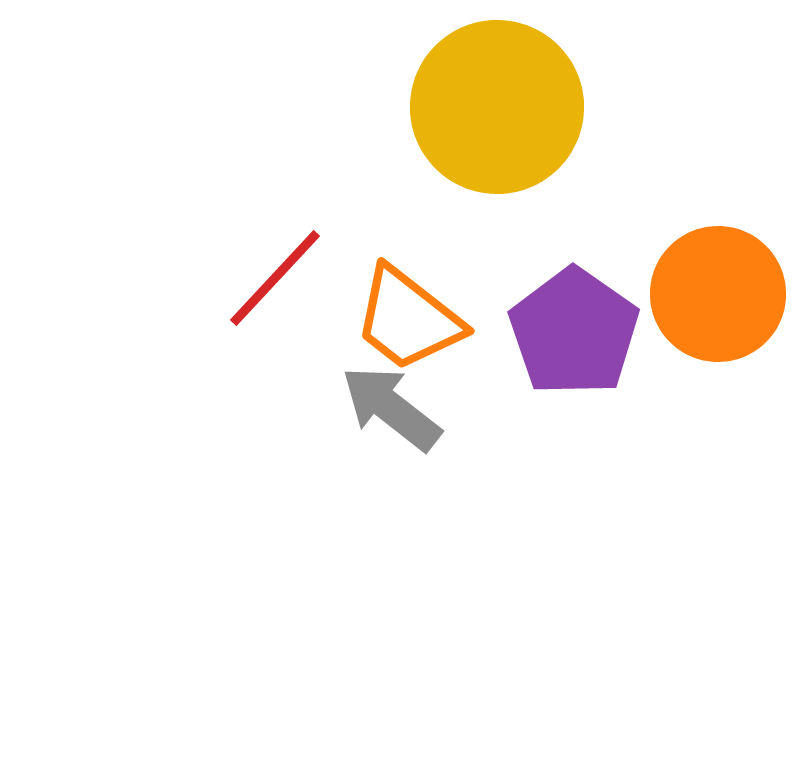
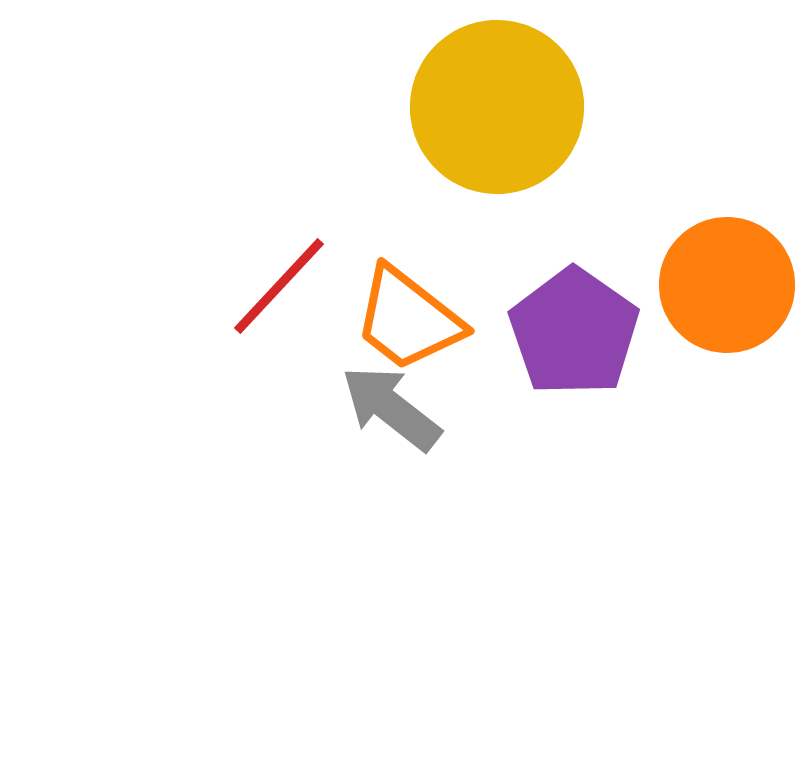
red line: moved 4 px right, 8 px down
orange circle: moved 9 px right, 9 px up
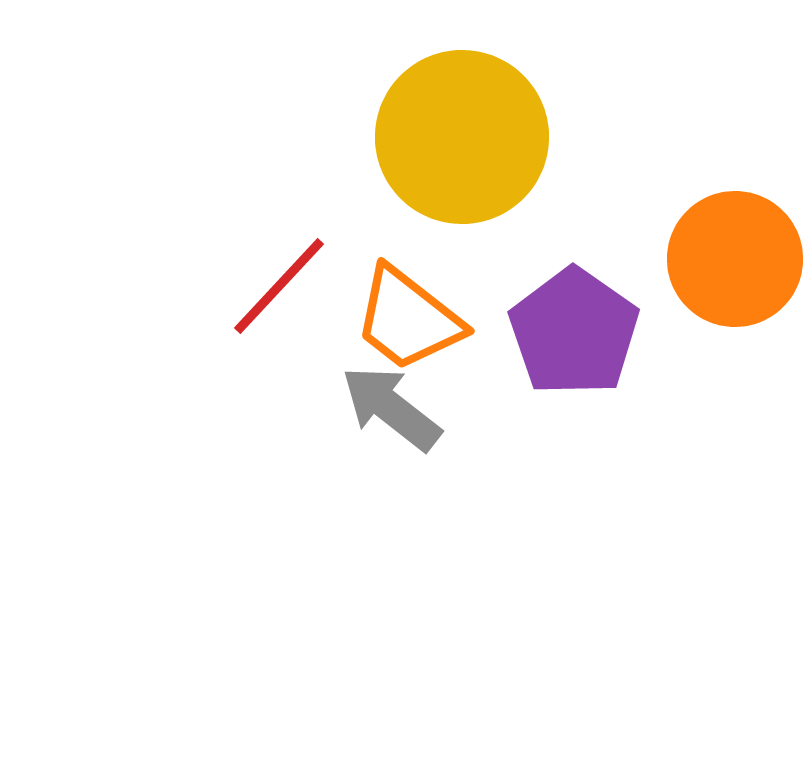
yellow circle: moved 35 px left, 30 px down
orange circle: moved 8 px right, 26 px up
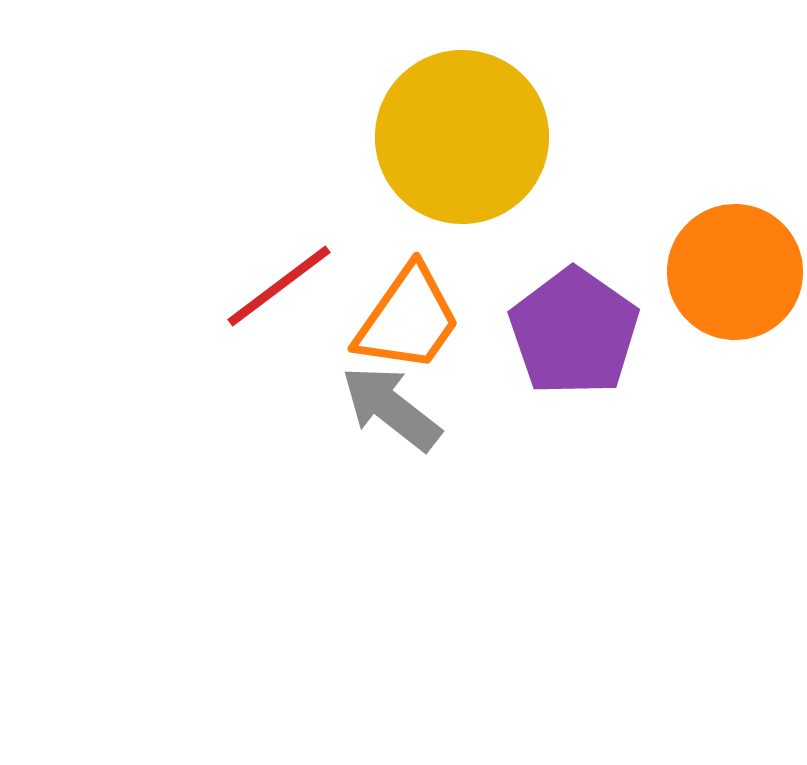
orange circle: moved 13 px down
red line: rotated 10 degrees clockwise
orange trapezoid: rotated 93 degrees counterclockwise
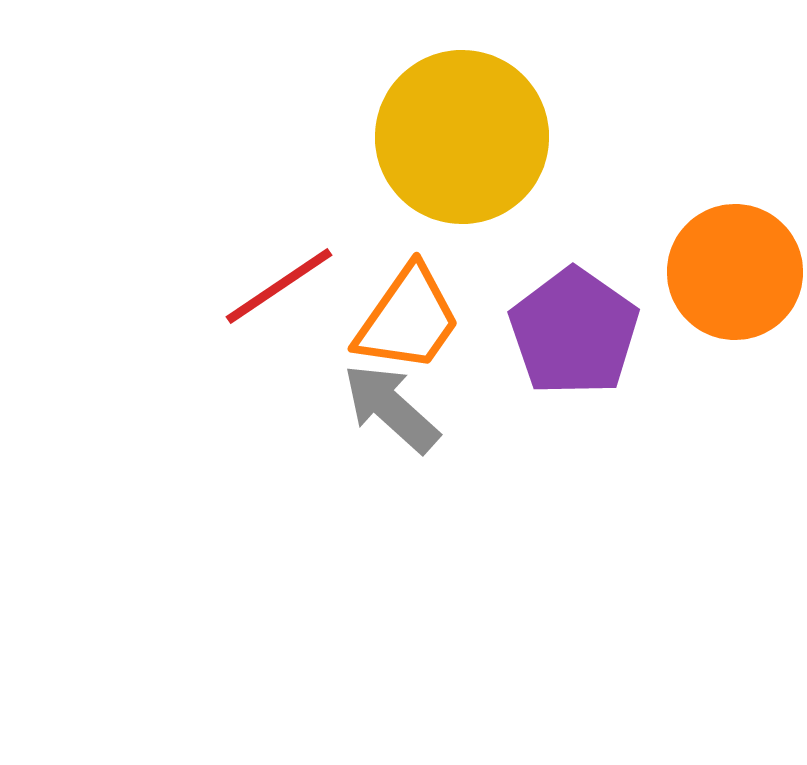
red line: rotated 3 degrees clockwise
gray arrow: rotated 4 degrees clockwise
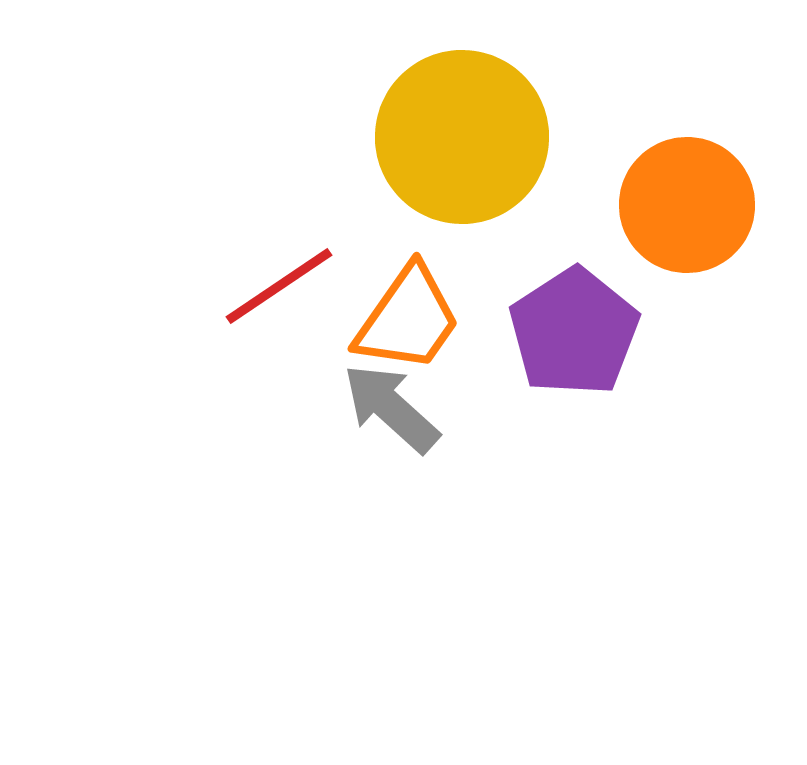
orange circle: moved 48 px left, 67 px up
purple pentagon: rotated 4 degrees clockwise
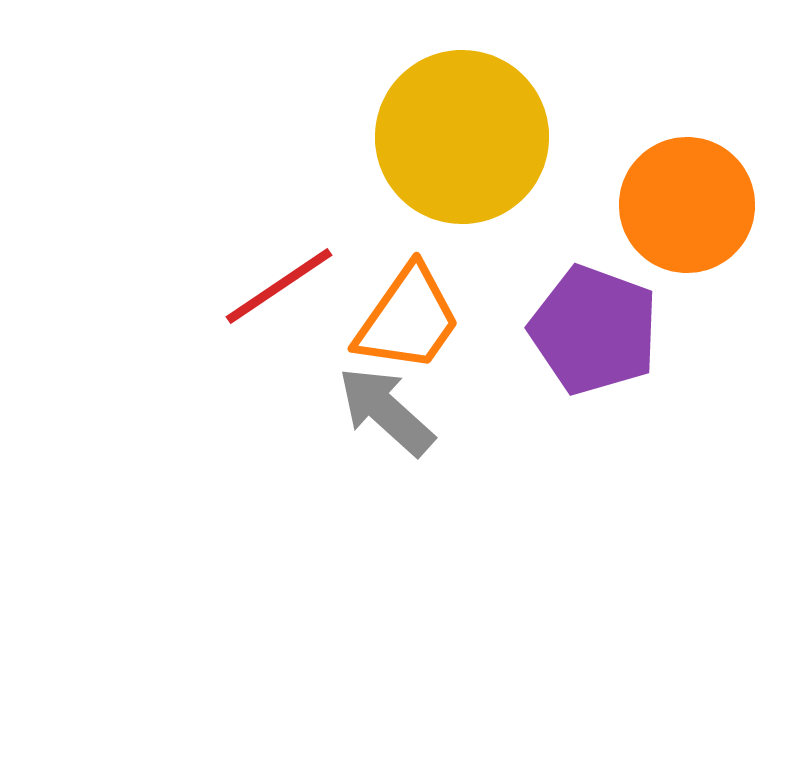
purple pentagon: moved 20 px right, 2 px up; rotated 19 degrees counterclockwise
gray arrow: moved 5 px left, 3 px down
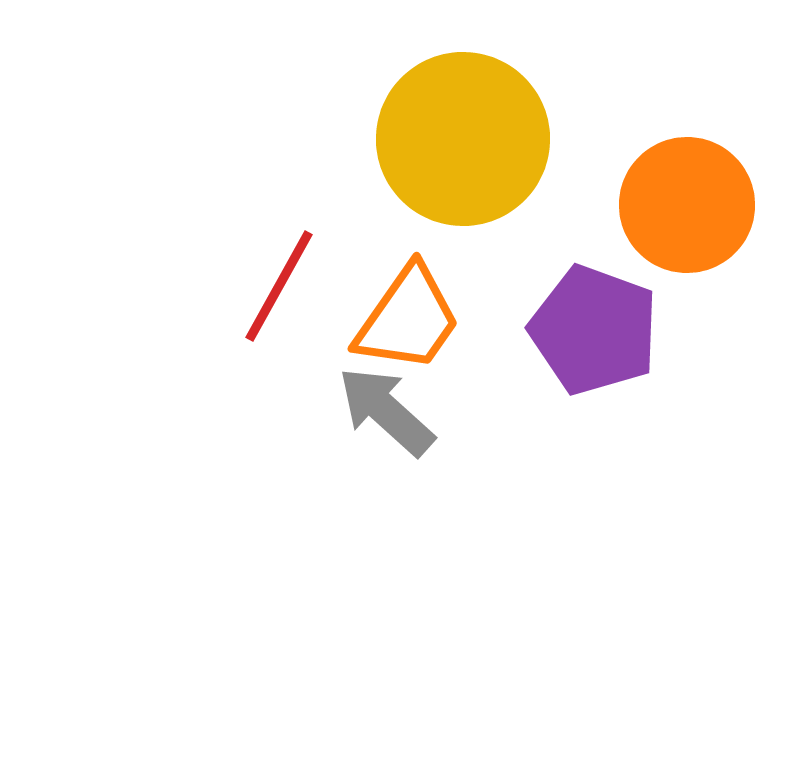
yellow circle: moved 1 px right, 2 px down
red line: rotated 27 degrees counterclockwise
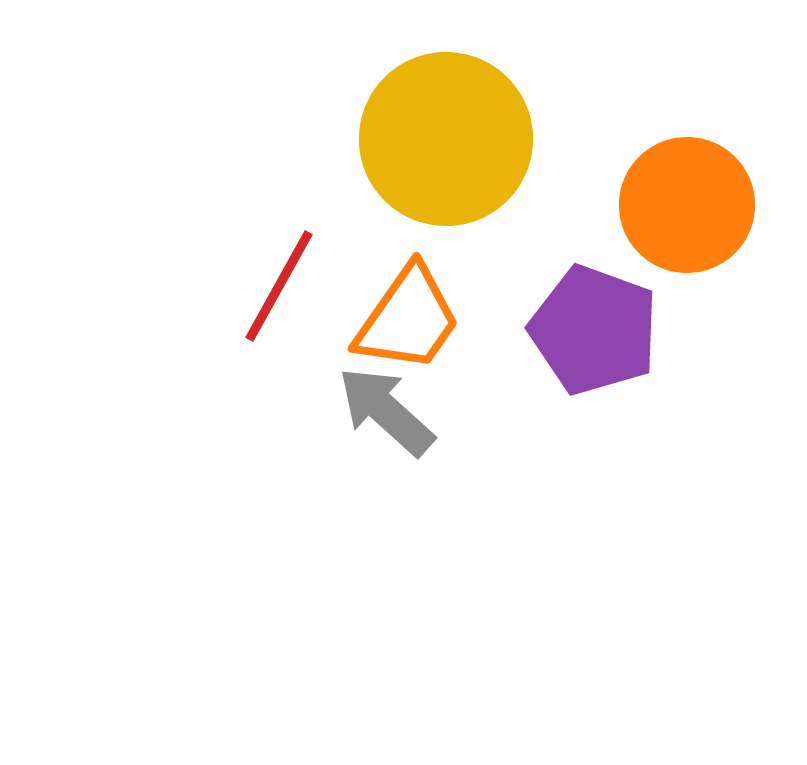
yellow circle: moved 17 px left
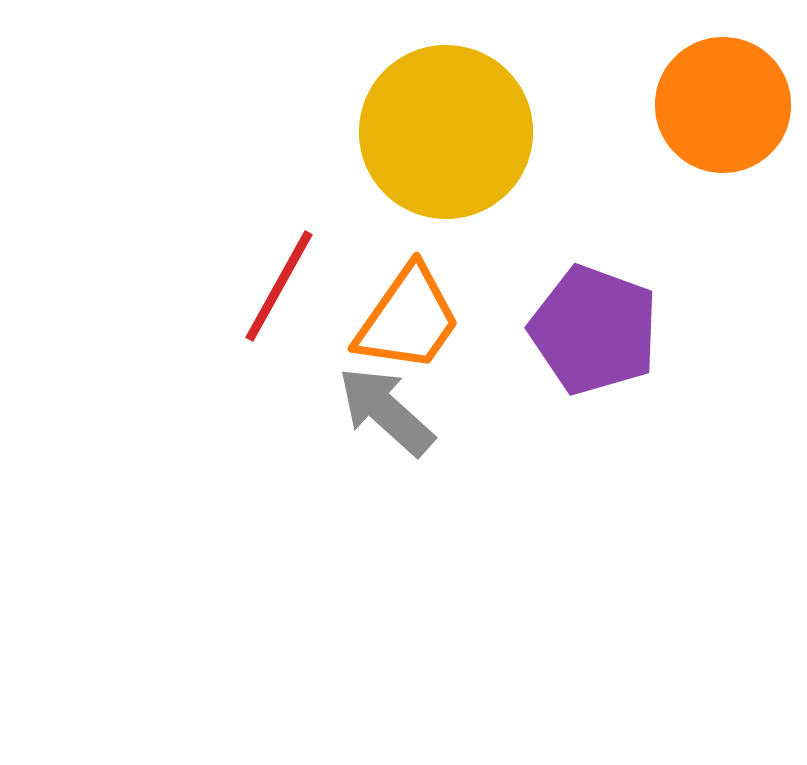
yellow circle: moved 7 px up
orange circle: moved 36 px right, 100 px up
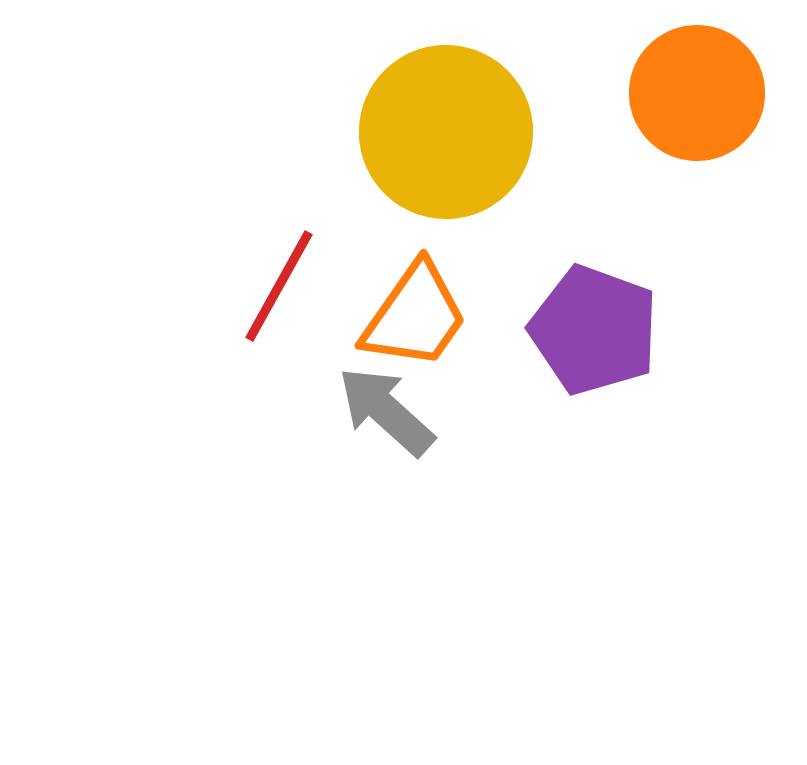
orange circle: moved 26 px left, 12 px up
orange trapezoid: moved 7 px right, 3 px up
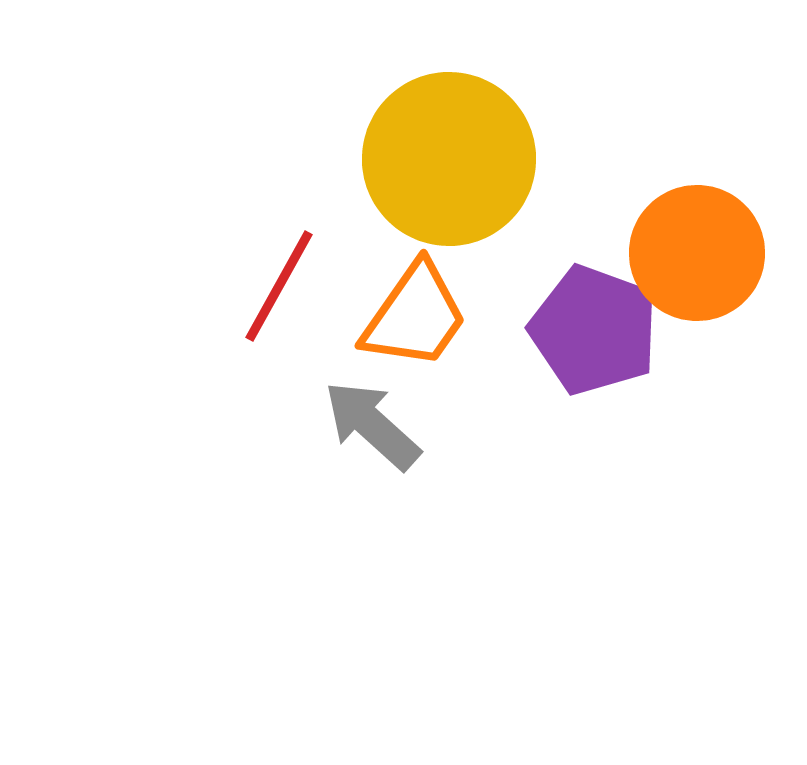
orange circle: moved 160 px down
yellow circle: moved 3 px right, 27 px down
gray arrow: moved 14 px left, 14 px down
